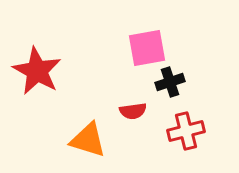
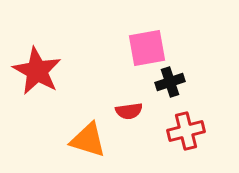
red semicircle: moved 4 px left
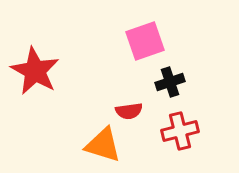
pink square: moved 2 px left, 7 px up; rotated 9 degrees counterclockwise
red star: moved 2 px left
red cross: moved 6 px left
orange triangle: moved 15 px right, 5 px down
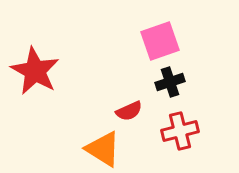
pink square: moved 15 px right
red semicircle: rotated 16 degrees counterclockwise
orange triangle: moved 4 px down; rotated 15 degrees clockwise
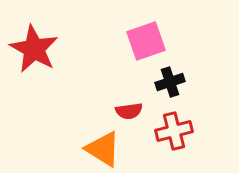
pink square: moved 14 px left
red star: moved 1 px left, 22 px up
red semicircle: rotated 16 degrees clockwise
red cross: moved 6 px left
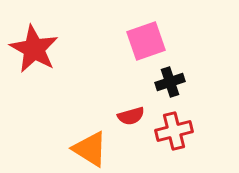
red semicircle: moved 2 px right, 5 px down; rotated 8 degrees counterclockwise
orange triangle: moved 13 px left
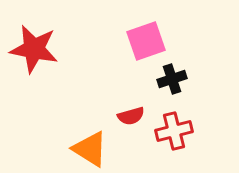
red star: rotated 18 degrees counterclockwise
black cross: moved 2 px right, 3 px up
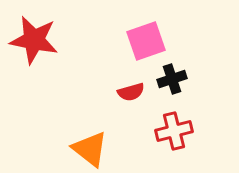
red star: moved 9 px up
red semicircle: moved 24 px up
orange triangle: rotated 6 degrees clockwise
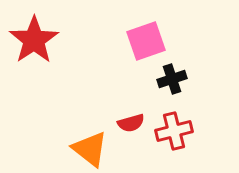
red star: rotated 27 degrees clockwise
red semicircle: moved 31 px down
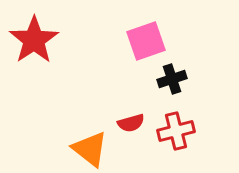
red cross: moved 2 px right
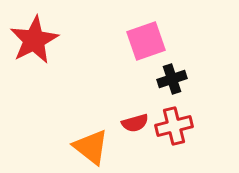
red star: rotated 6 degrees clockwise
red semicircle: moved 4 px right
red cross: moved 2 px left, 5 px up
orange triangle: moved 1 px right, 2 px up
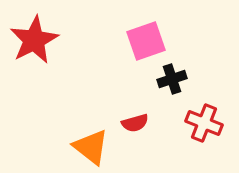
red cross: moved 30 px right, 3 px up; rotated 36 degrees clockwise
